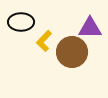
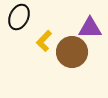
black ellipse: moved 2 px left, 5 px up; rotated 65 degrees counterclockwise
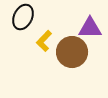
black ellipse: moved 4 px right
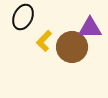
brown circle: moved 5 px up
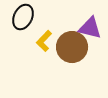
purple triangle: rotated 15 degrees clockwise
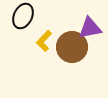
black ellipse: moved 1 px up
purple triangle: rotated 25 degrees counterclockwise
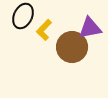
yellow L-shape: moved 11 px up
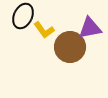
yellow L-shape: rotated 80 degrees counterclockwise
brown circle: moved 2 px left
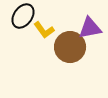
black ellipse: rotated 10 degrees clockwise
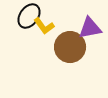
black ellipse: moved 6 px right
yellow L-shape: moved 4 px up
